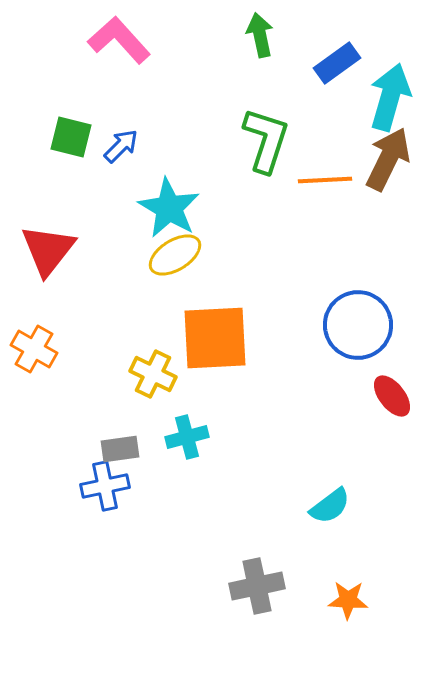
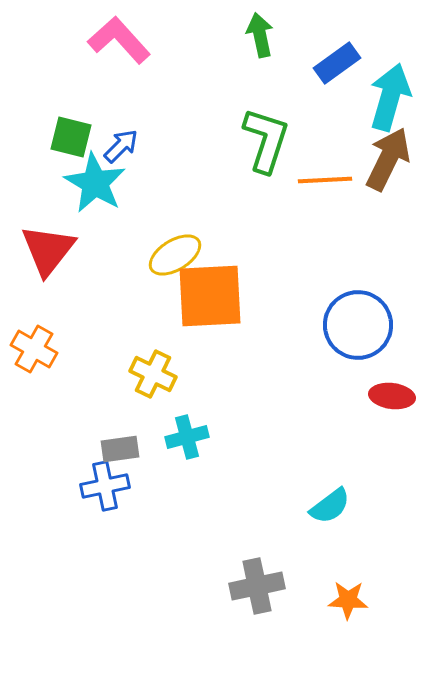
cyan star: moved 74 px left, 25 px up
orange square: moved 5 px left, 42 px up
red ellipse: rotated 45 degrees counterclockwise
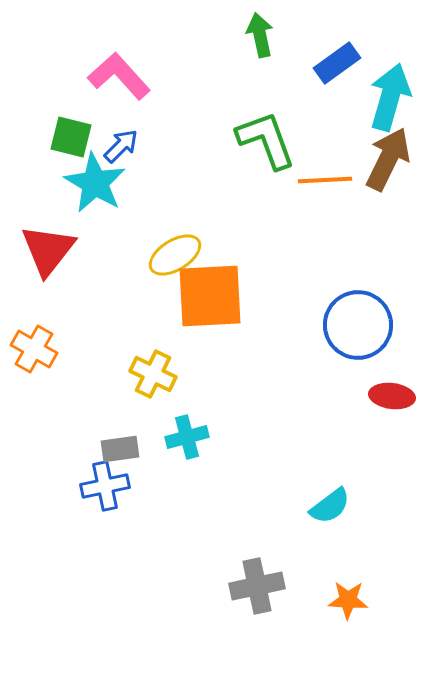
pink L-shape: moved 36 px down
green L-shape: rotated 38 degrees counterclockwise
